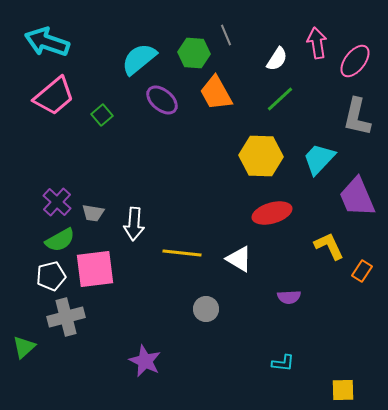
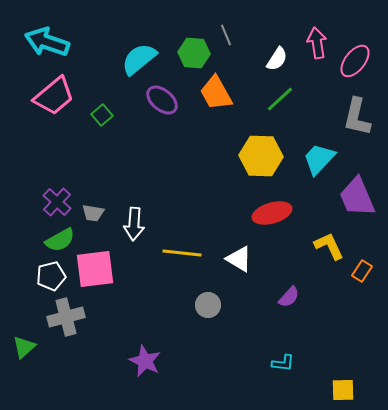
purple semicircle: rotated 45 degrees counterclockwise
gray circle: moved 2 px right, 4 px up
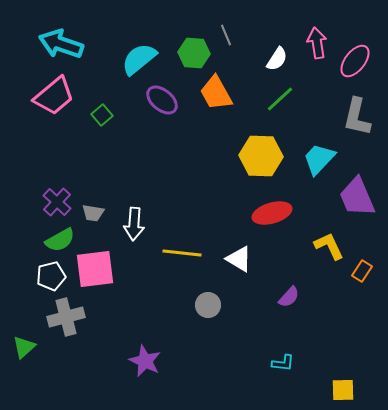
cyan arrow: moved 14 px right, 2 px down
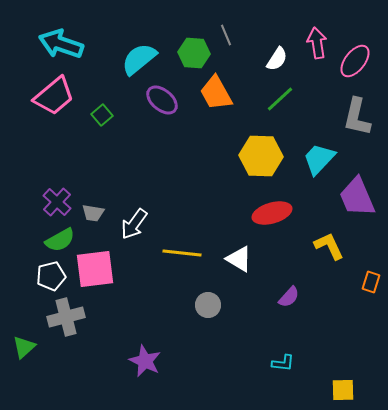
white arrow: rotated 32 degrees clockwise
orange rectangle: moved 9 px right, 11 px down; rotated 15 degrees counterclockwise
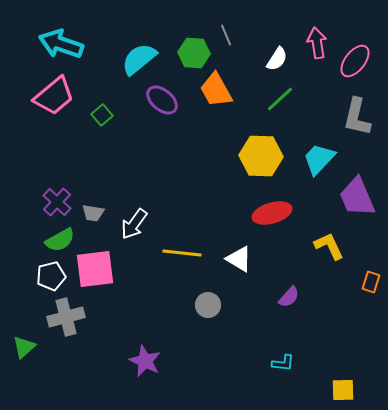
orange trapezoid: moved 3 px up
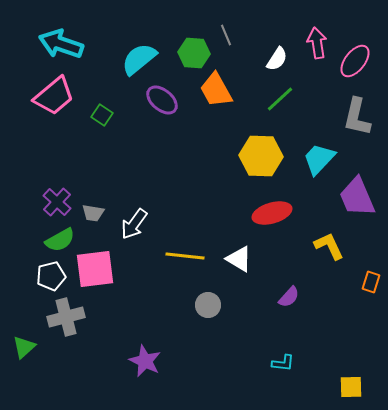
green square: rotated 15 degrees counterclockwise
yellow line: moved 3 px right, 3 px down
yellow square: moved 8 px right, 3 px up
